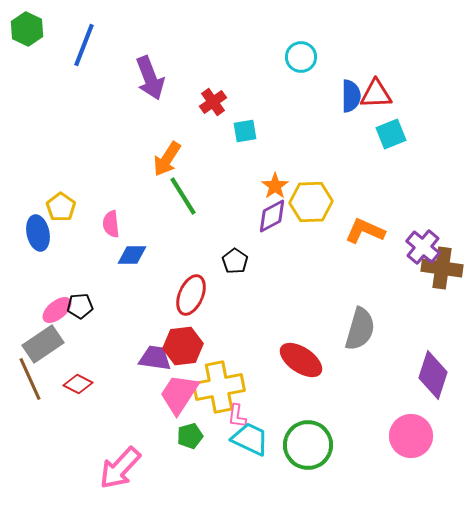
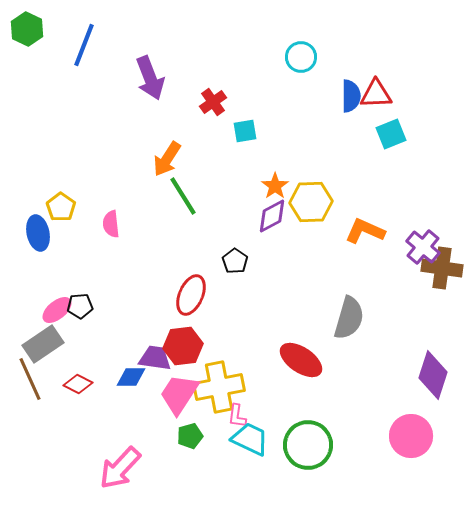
blue diamond at (132, 255): moved 1 px left, 122 px down
gray semicircle at (360, 329): moved 11 px left, 11 px up
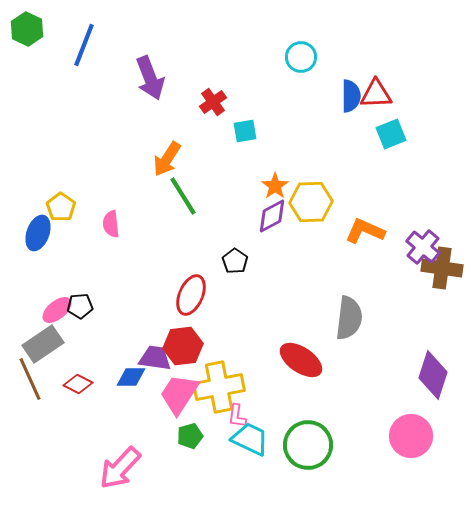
blue ellipse at (38, 233): rotated 32 degrees clockwise
gray semicircle at (349, 318): rotated 9 degrees counterclockwise
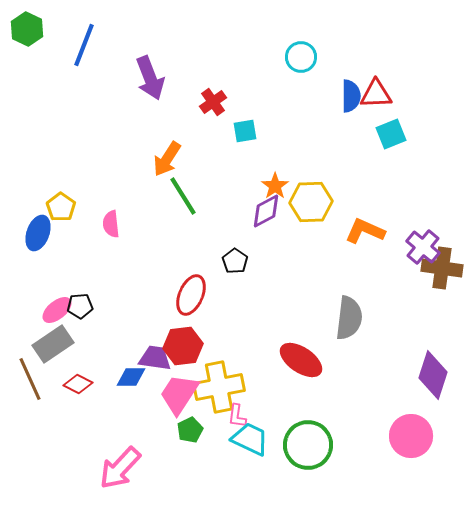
purple diamond at (272, 216): moved 6 px left, 5 px up
gray rectangle at (43, 344): moved 10 px right
green pentagon at (190, 436): moved 6 px up; rotated 10 degrees counterclockwise
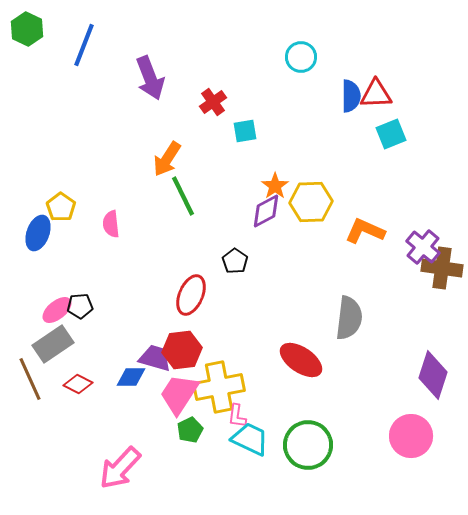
green line at (183, 196): rotated 6 degrees clockwise
red hexagon at (183, 346): moved 1 px left, 4 px down
purple trapezoid at (155, 358): rotated 8 degrees clockwise
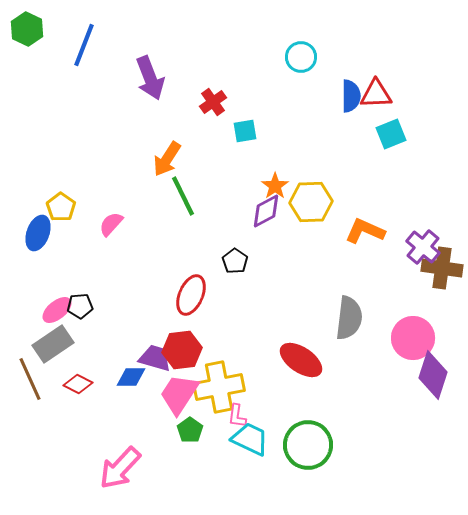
pink semicircle at (111, 224): rotated 48 degrees clockwise
green pentagon at (190, 430): rotated 10 degrees counterclockwise
pink circle at (411, 436): moved 2 px right, 98 px up
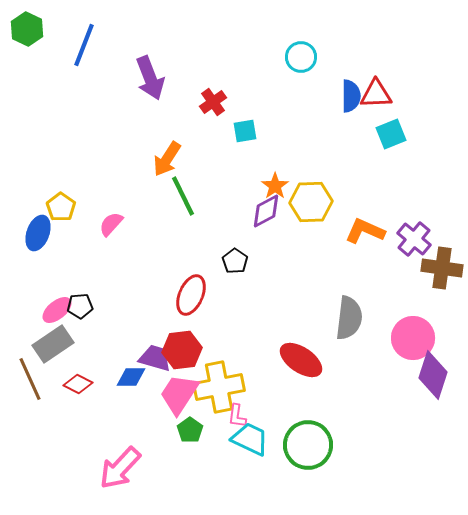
purple cross at (423, 247): moved 9 px left, 8 px up
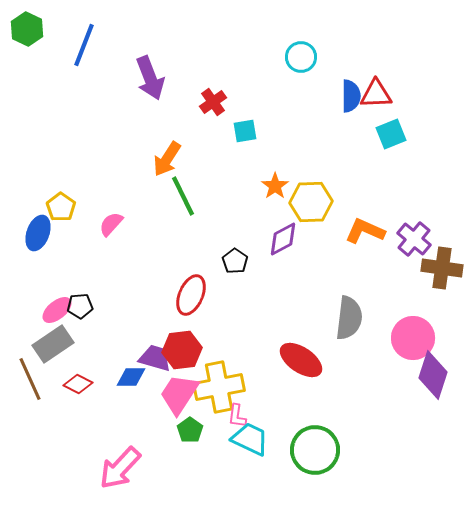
purple diamond at (266, 211): moved 17 px right, 28 px down
green circle at (308, 445): moved 7 px right, 5 px down
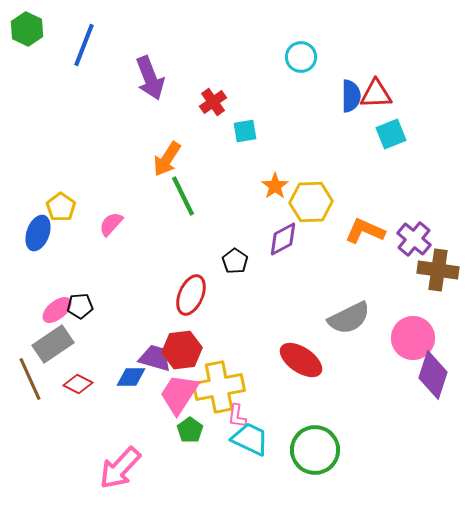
brown cross at (442, 268): moved 4 px left, 2 px down
gray semicircle at (349, 318): rotated 57 degrees clockwise
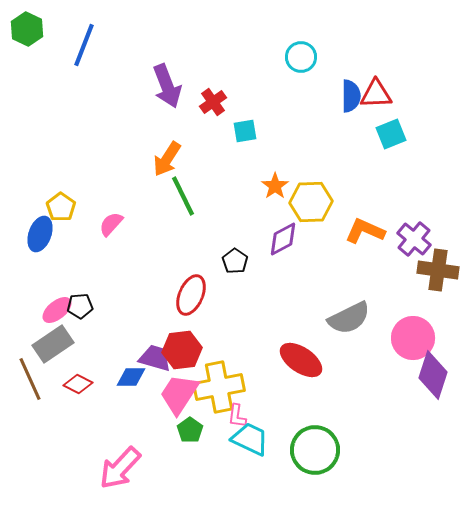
purple arrow at (150, 78): moved 17 px right, 8 px down
blue ellipse at (38, 233): moved 2 px right, 1 px down
